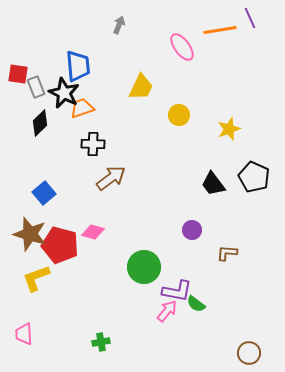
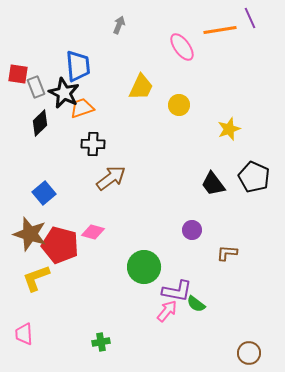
yellow circle: moved 10 px up
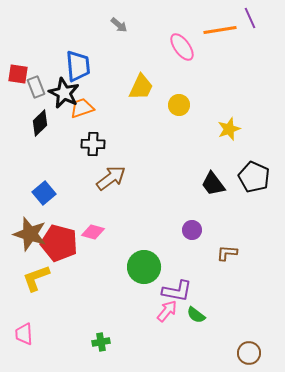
gray arrow: rotated 108 degrees clockwise
red pentagon: moved 1 px left, 2 px up
green semicircle: moved 11 px down
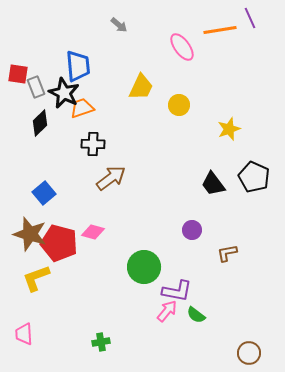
brown L-shape: rotated 15 degrees counterclockwise
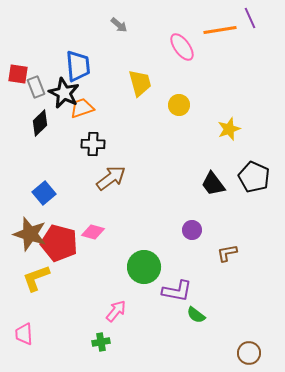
yellow trapezoid: moved 1 px left, 4 px up; rotated 40 degrees counterclockwise
pink arrow: moved 51 px left
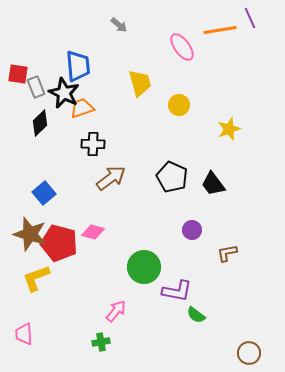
black pentagon: moved 82 px left
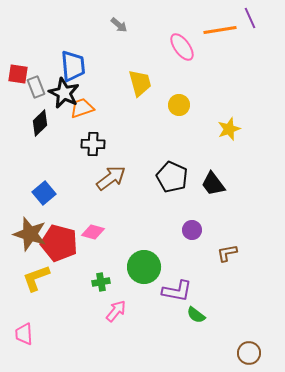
blue trapezoid: moved 5 px left
green cross: moved 60 px up
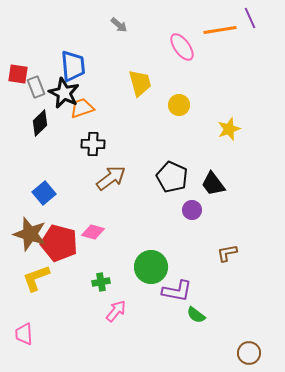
purple circle: moved 20 px up
green circle: moved 7 px right
